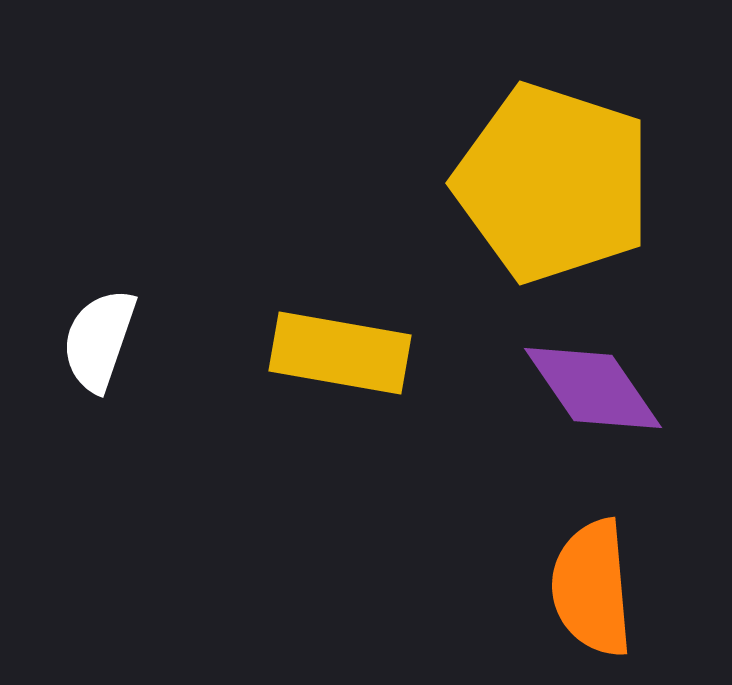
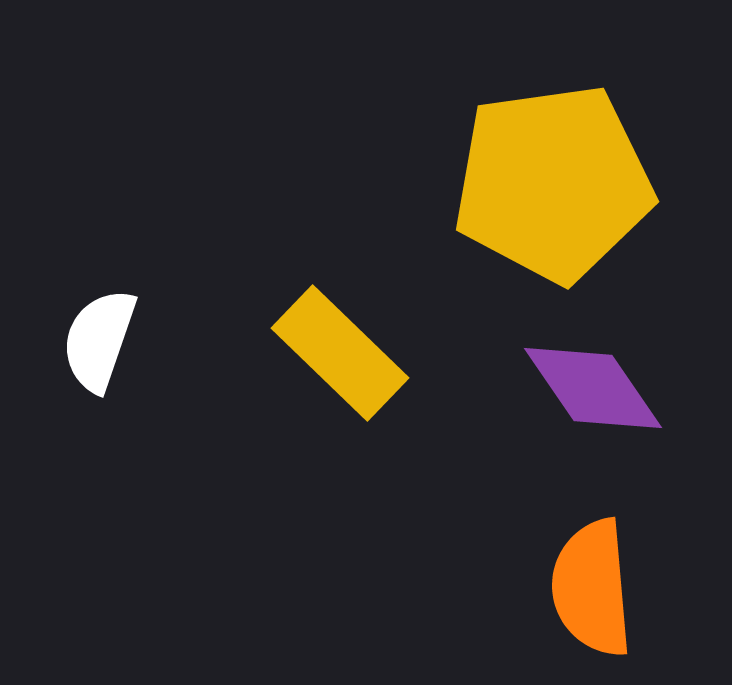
yellow pentagon: rotated 26 degrees counterclockwise
yellow rectangle: rotated 34 degrees clockwise
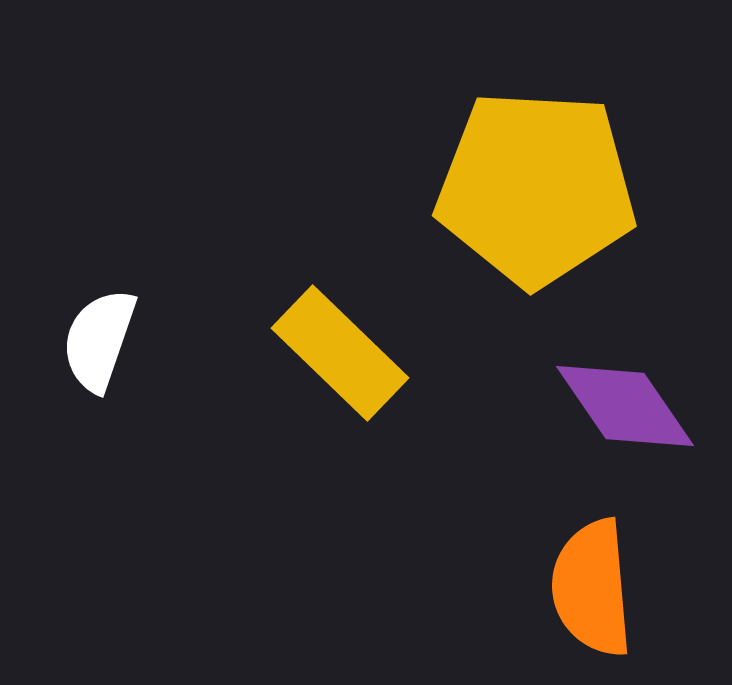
yellow pentagon: moved 17 px left, 5 px down; rotated 11 degrees clockwise
purple diamond: moved 32 px right, 18 px down
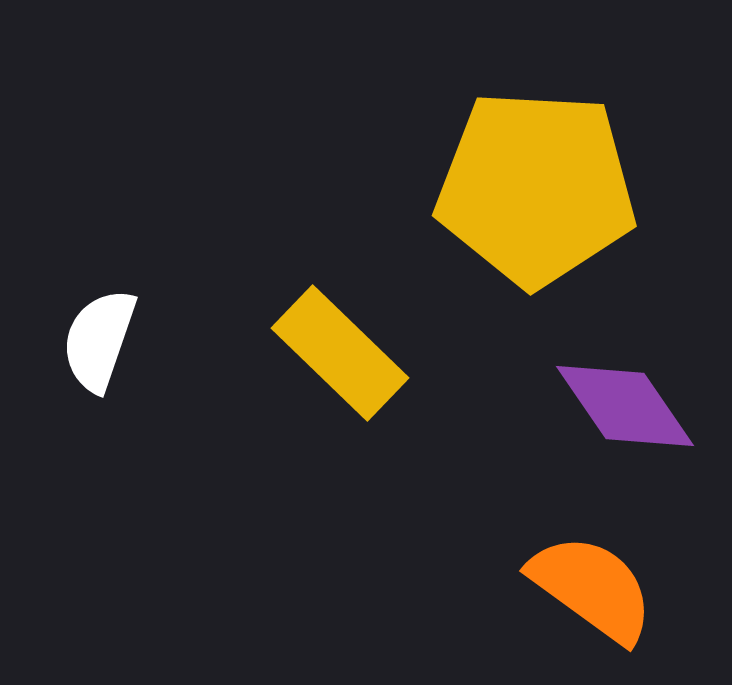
orange semicircle: rotated 131 degrees clockwise
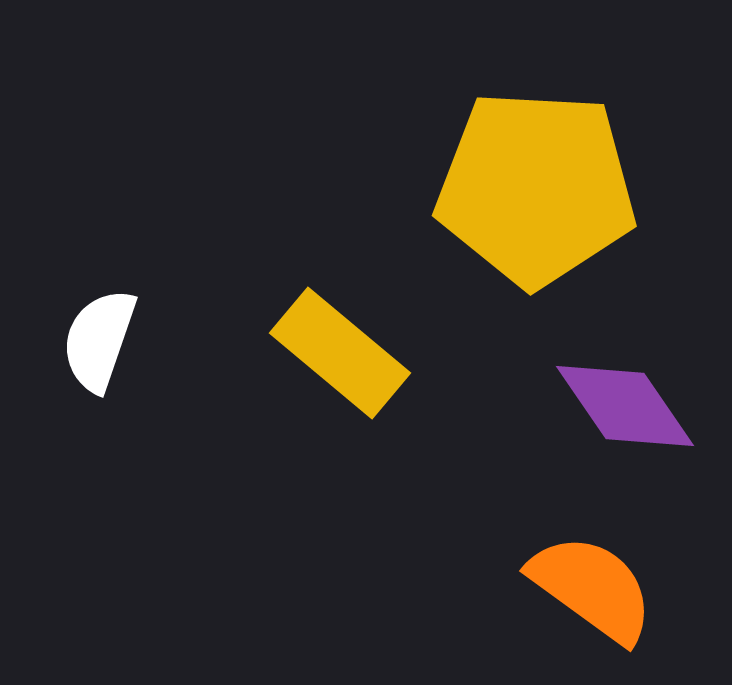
yellow rectangle: rotated 4 degrees counterclockwise
